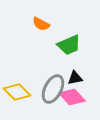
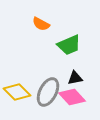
gray ellipse: moved 5 px left, 3 px down
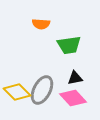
orange semicircle: rotated 24 degrees counterclockwise
green trapezoid: rotated 15 degrees clockwise
gray ellipse: moved 6 px left, 2 px up
pink diamond: moved 1 px right, 1 px down
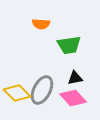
yellow diamond: moved 1 px down
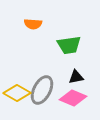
orange semicircle: moved 8 px left
black triangle: moved 1 px right, 1 px up
yellow diamond: rotated 16 degrees counterclockwise
pink diamond: rotated 24 degrees counterclockwise
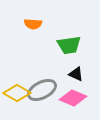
black triangle: moved 3 px up; rotated 35 degrees clockwise
gray ellipse: rotated 36 degrees clockwise
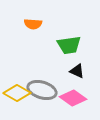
black triangle: moved 1 px right, 3 px up
gray ellipse: rotated 44 degrees clockwise
pink diamond: rotated 12 degrees clockwise
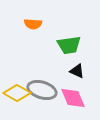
pink diamond: rotated 32 degrees clockwise
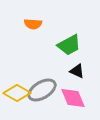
green trapezoid: rotated 20 degrees counterclockwise
gray ellipse: rotated 48 degrees counterclockwise
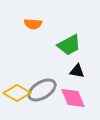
black triangle: rotated 14 degrees counterclockwise
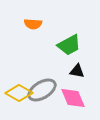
yellow diamond: moved 2 px right
